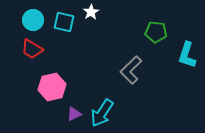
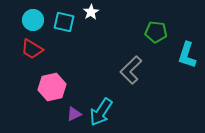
cyan arrow: moved 1 px left, 1 px up
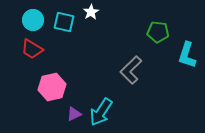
green pentagon: moved 2 px right
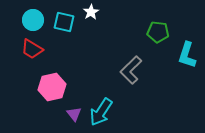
purple triangle: rotated 42 degrees counterclockwise
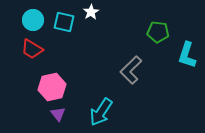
purple triangle: moved 16 px left
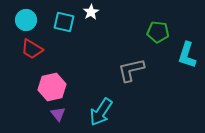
cyan circle: moved 7 px left
gray L-shape: rotated 32 degrees clockwise
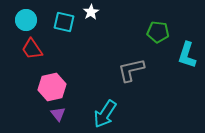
red trapezoid: rotated 25 degrees clockwise
cyan arrow: moved 4 px right, 2 px down
